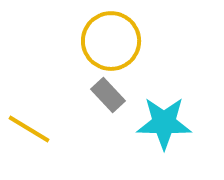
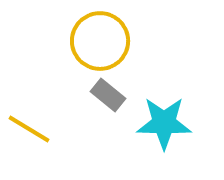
yellow circle: moved 11 px left
gray rectangle: rotated 8 degrees counterclockwise
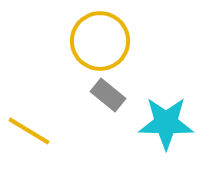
cyan star: moved 2 px right
yellow line: moved 2 px down
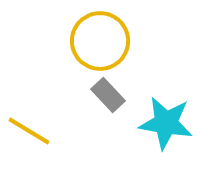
gray rectangle: rotated 8 degrees clockwise
cyan star: rotated 8 degrees clockwise
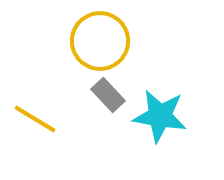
cyan star: moved 6 px left, 7 px up
yellow line: moved 6 px right, 12 px up
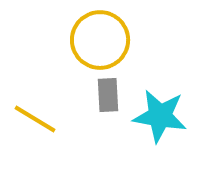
yellow circle: moved 1 px up
gray rectangle: rotated 40 degrees clockwise
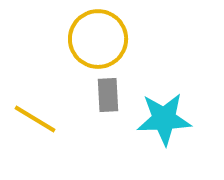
yellow circle: moved 2 px left, 1 px up
cyan star: moved 4 px right, 3 px down; rotated 12 degrees counterclockwise
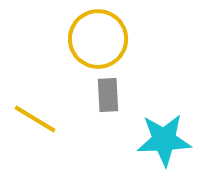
cyan star: moved 21 px down
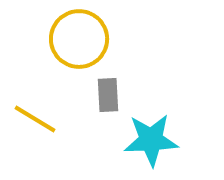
yellow circle: moved 19 px left
cyan star: moved 13 px left
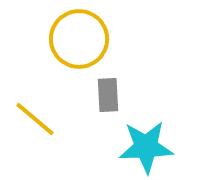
yellow line: rotated 9 degrees clockwise
cyan star: moved 5 px left, 7 px down
